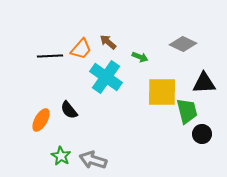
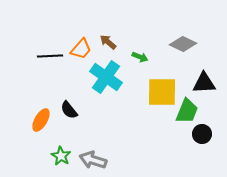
green trapezoid: rotated 36 degrees clockwise
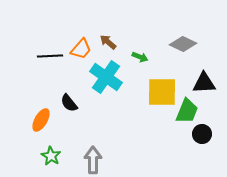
black semicircle: moved 7 px up
green star: moved 10 px left
gray arrow: rotated 72 degrees clockwise
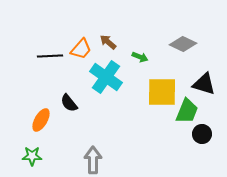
black triangle: moved 1 px down; rotated 20 degrees clockwise
green star: moved 19 px left; rotated 30 degrees counterclockwise
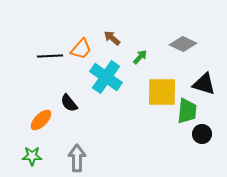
brown arrow: moved 4 px right, 4 px up
green arrow: rotated 70 degrees counterclockwise
green trapezoid: rotated 16 degrees counterclockwise
orange ellipse: rotated 15 degrees clockwise
gray arrow: moved 16 px left, 2 px up
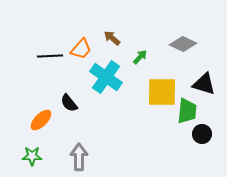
gray arrow: moved 2 px right, 1 px up
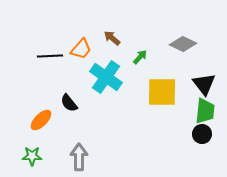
black triangle: rotated 35 degrees clockwise
green trapezoid: moved 18 px right
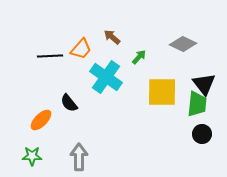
brown arrow: moved 1 px up
green arrow: moved 1 px left
green trapezoid: moved 8 px left, 7 px up
